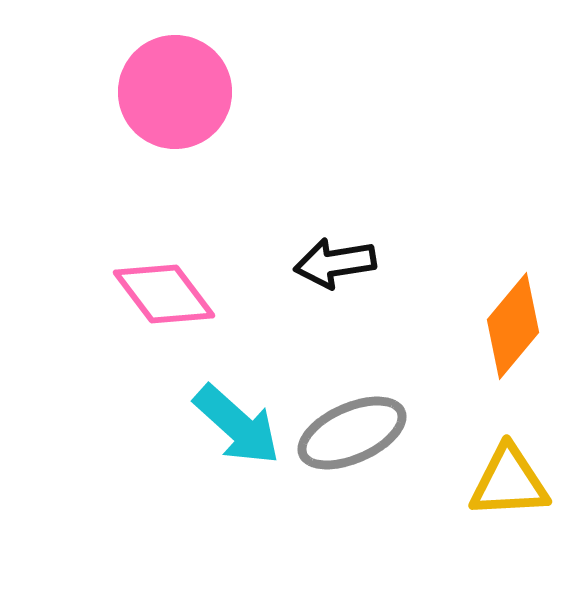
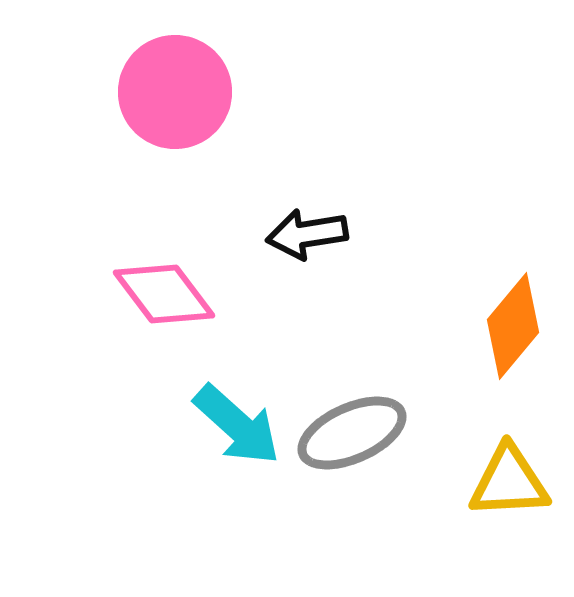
black arrow: moved 28 px left, 29 px up
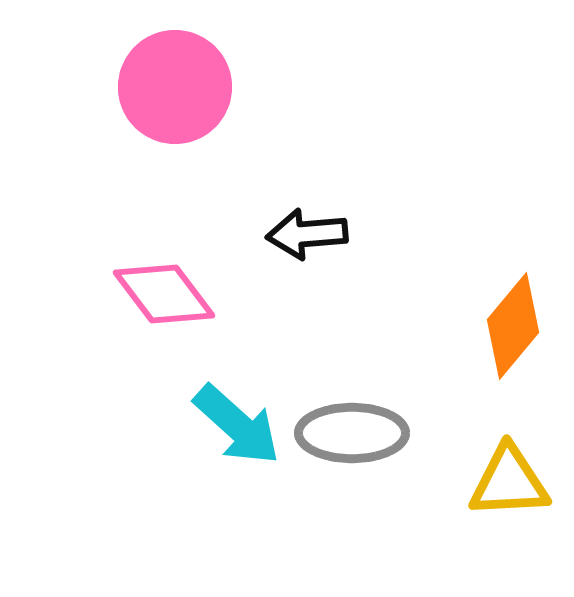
pink circle: moved 5 px up
black arrow: rotated 4 degrees clockwise
gray ellipse: rotated 24 degrees clockwise
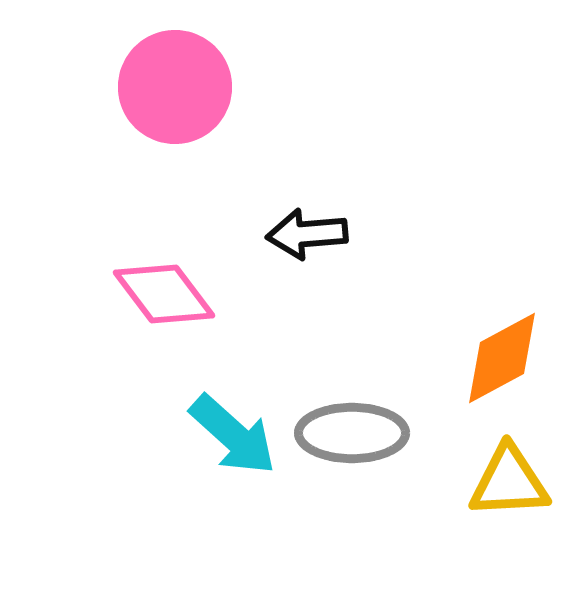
orange diamond: moved 11 px left, 32 px down; rotated 22 degrees clockwise
cyan arrow: moved 4 px left, 10 px down
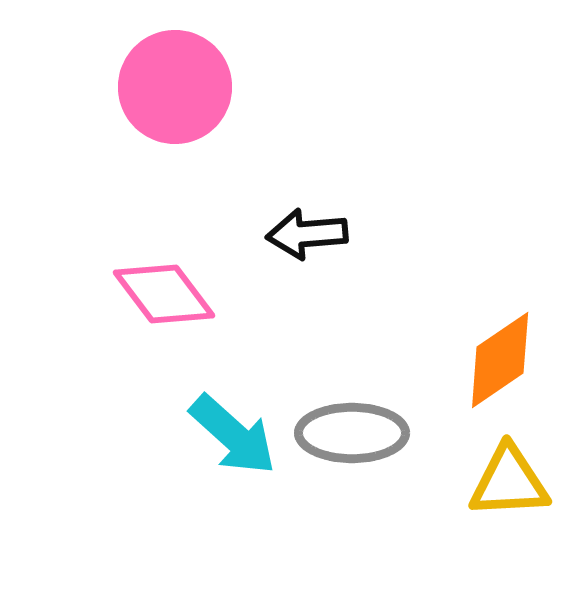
orange diamond: moved 2 px left, 2 px down; rotated 6 degrees counterclockwise
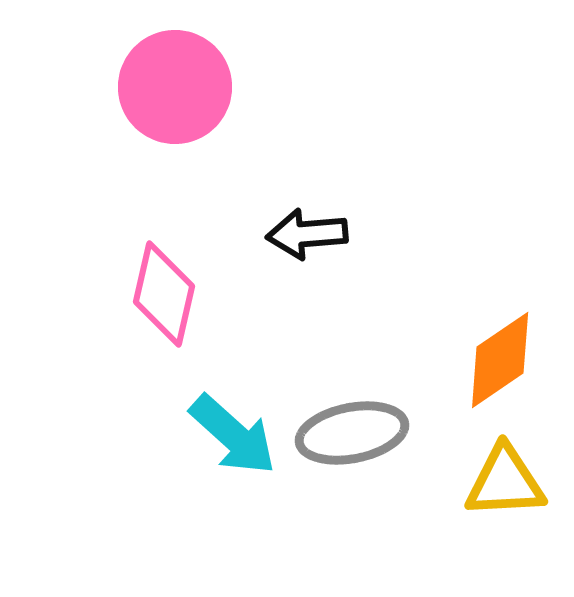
pink diamond: rotated 50 degrees clockwise
gray ellipse: rotated 11 degrees counterclockwise
yellow triangle: moved 4 px left
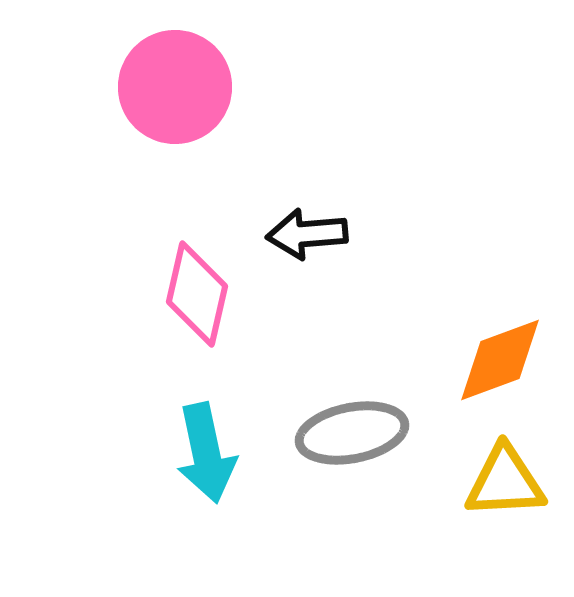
pink diamond: moved 33 px right
orange diamond: rotated 14 degrees clockwise
cyan arrow: moved 27 px left, 18 px down; rotated 36 degrees clockwise
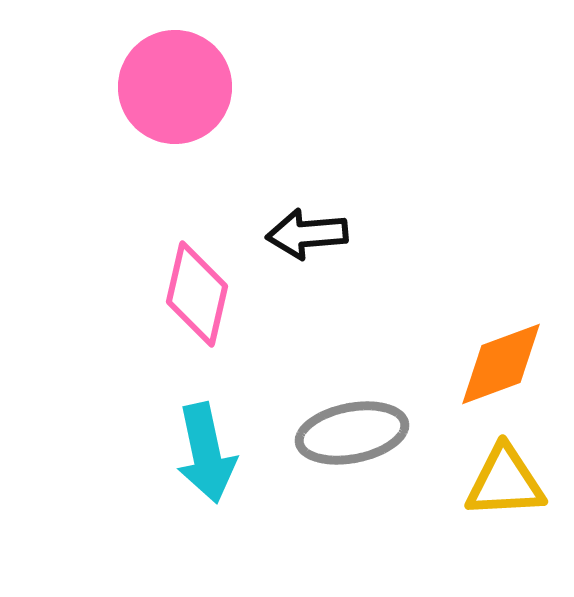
orange diamond: moved 1 px right, 4 px down
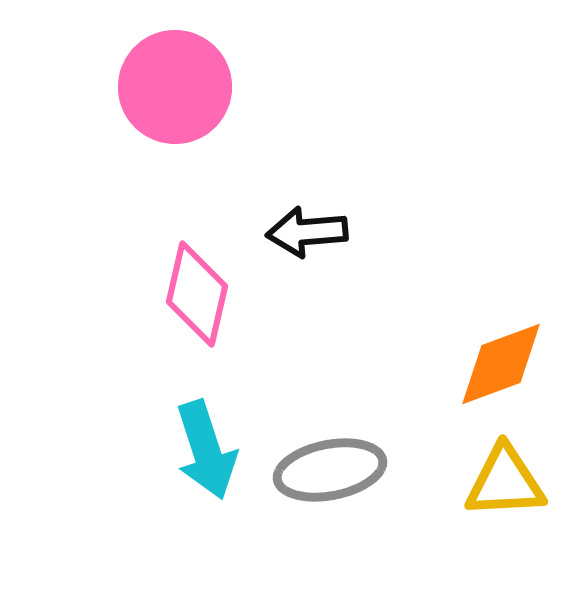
black arrow: moved 2 px up
gray ellipse: moved 22 px left, 37 px down
cyan arrow: moved 3 px up; rotated 6 degrees counterclockwise
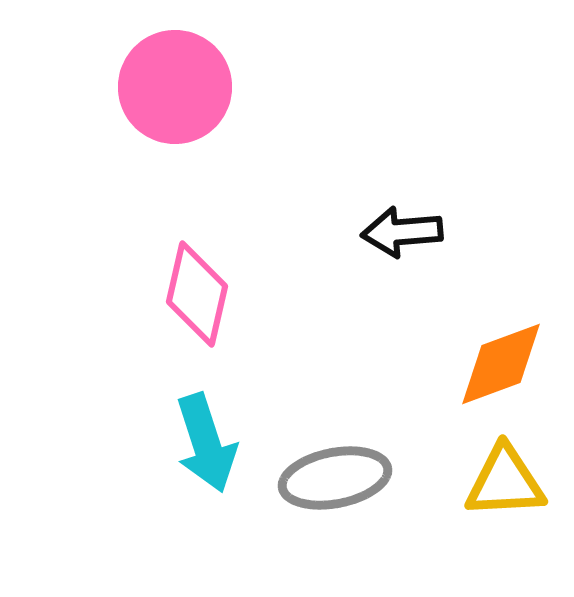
black arrow: moved 95 px right
cyan arrow: moved 7 px up
gray ellipse: moved 5 px right, 8 px down
